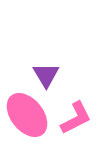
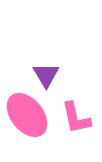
pink L-shape: rotated 105 degrees clockwise
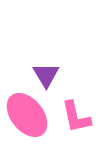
pink L-shape: moved 1 px up
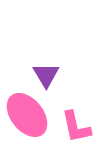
pink L-shape: moved 10 px down
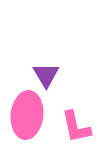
pink ellipse: rotated 45 degrees clockwise
